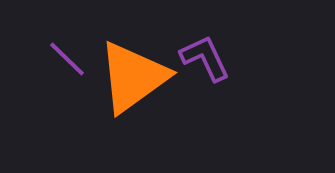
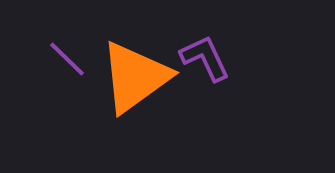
orange triangle: moved 2 px right
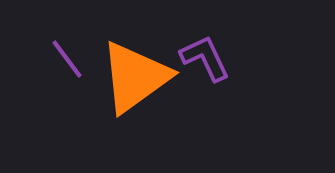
purple line: rotated 9 degrees clockwise
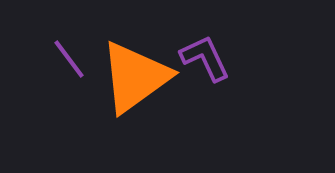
purple line: moved 2 px right
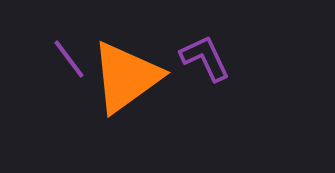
orange triangle: moved 9 px left
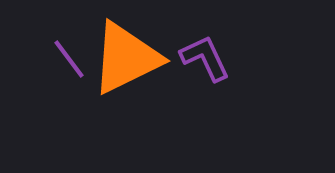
orange triangle: moved 19 px up; rotated 10 degrees clockwise
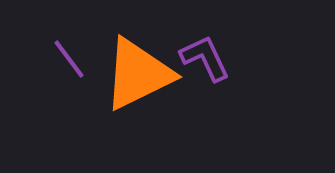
orange triangle: moved 12 px right, 16 px down
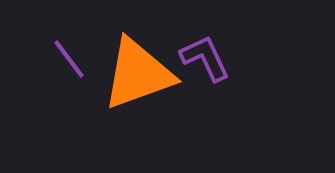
orange triangle: rotated 6 degrees clockwise
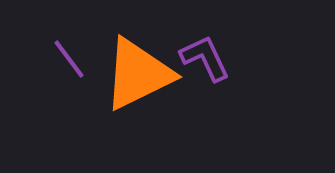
orange triangle: rotated 6 degrees counterclockwise
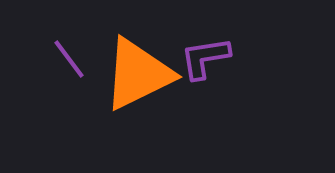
purple L-shape: rotated 74 degrees counterclockwise
